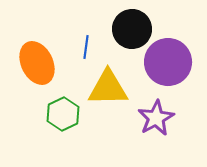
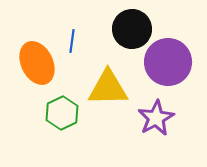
blue line: moved 14 px left, 6 px up
green hexagon: moved 1 px left, 1 px up
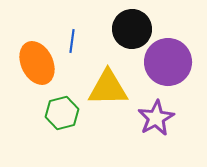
green hexagon: rotated 12 degrees clockwise
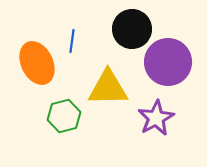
green hexagon: moved 2 px right, 3 px down
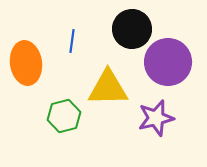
orange ellipse: moved 11 px left; rotated 18 degrees clockwise
purple star: rotated 15 degrees clockwise
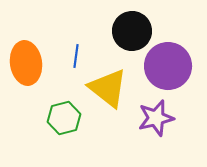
black circle: moved 2 px down
blue line: moved 4 px right, 15 px down
purple circle: moved 4 px down
yellow triangle: rotated 39 degrees clockwise
green hexagon: moved 2 px down
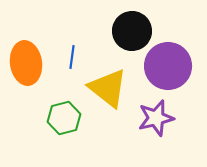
blue line: moved 4 px left, 1 px down
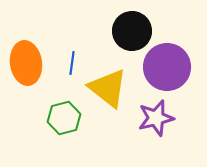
blue line: moved 6 px down
purple circle: moved 1 px left, 1 px down
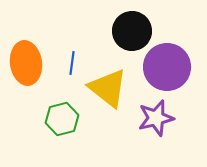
green hexagon: moved 2 px left, 1 px down
